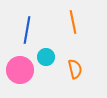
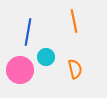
orange line: moved 1 px right, 1 px up
blue line: moved 1 px right, 2 px down
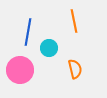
cyan circle: moved 3 px right, 9 px up
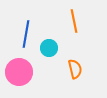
blue line: moved 2 px left, 2 px down
pink circle: moved 1 px left, 2 px down
